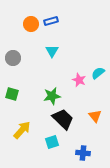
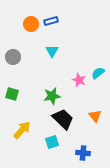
gray circle: moved 1 px up
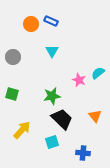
blue rectangle: rotated 40 degrees clockwise
black trapezoid: moved 1 px left
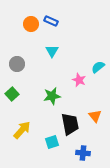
gray circle: moved 4 px right, 7 px down
cyan semicircle: moved 6 px up
green square: rotated 32 degrees clockwise
black trapezoid: moved 8 px right, 5 px down; rotated 35 degrees clockwise
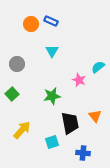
black trapezoid: moved 1 px up
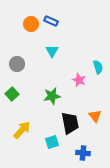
cyan semicircle: rotated 112 degrees clockwise
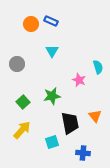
green square: moved 11 px right, 8 px down
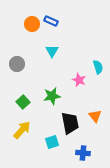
orange circle: moved 1 px right
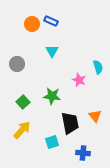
green star: rotated 18 degrees clockwise
